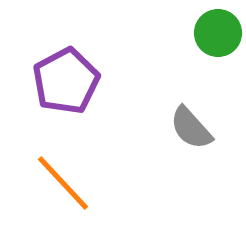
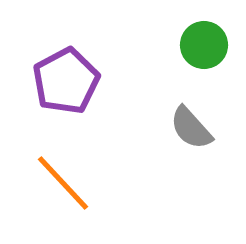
green circle: moved 14 px left, 12 px down
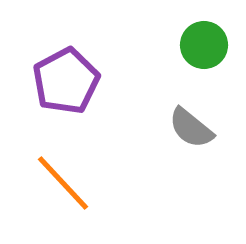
gray semicircle: rotated 9 degrees counterclockwise
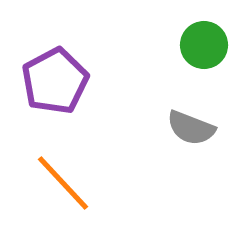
purple pentagon: moved 11 px left
gray semicircle: rotated 18 degrees counterclockwise
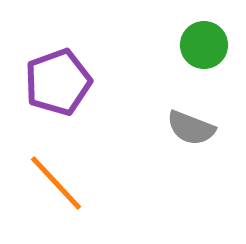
purple pentagon: moved 3 px right, 1 px down; rotated 8 degrees clockwise
orange line: moved 7 px left
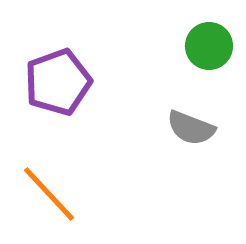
green circle: moved 5 px right, 1 px down
orange line: moved 7 px left, 11 px down
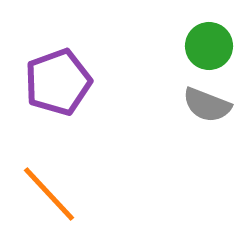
gray semicircle: moved 16 px right, 23 px up
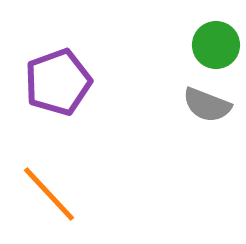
green circle: moved 7 px right, 1 px up
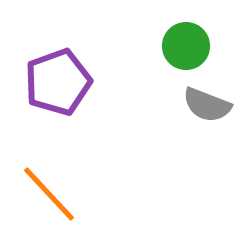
green circle: moved 30 px left, 1 px down
